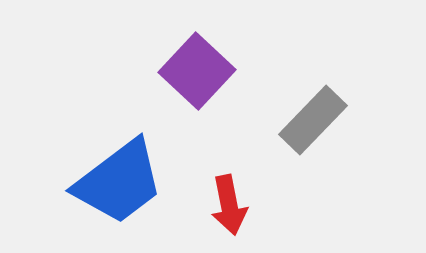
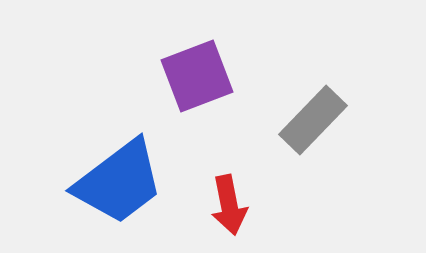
purple square: moved 5 px down; rotated 26 degrees clockwise
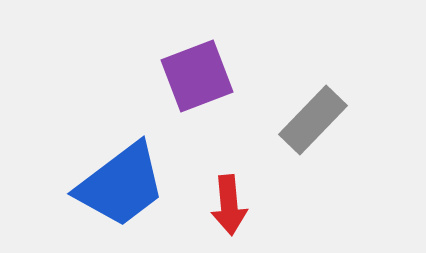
blue trapezoid: moved 2 px right, 3 px down
red arrow: rotated 6 degrees clockwise
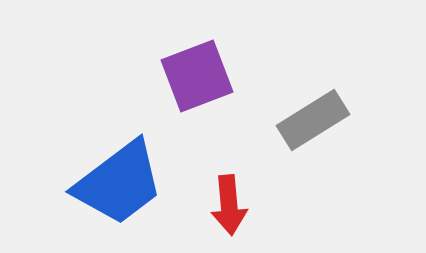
gray rectangle: rotated 14 degrees clockwise
blue trapezoid: moved 2 px left, 2 px up
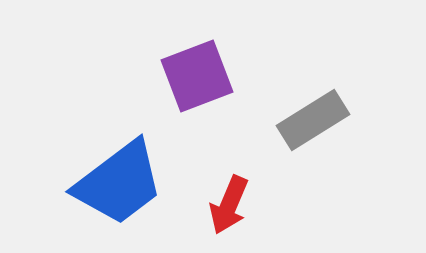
red arrow: rotated 28 degrees clockwise
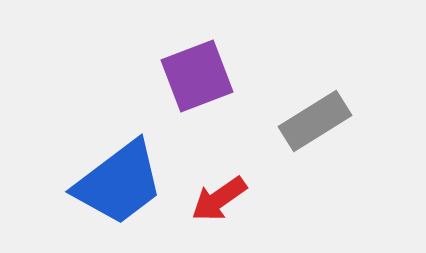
gray rectangle: moved 2 px right, 1 px down
red arrow: moved 10 px left, 6 px up; rotated 32 degrees clockwise
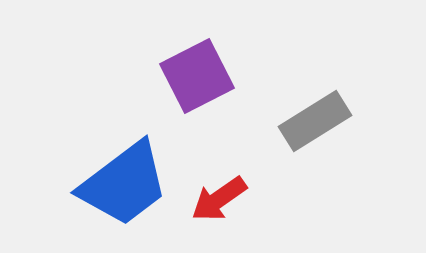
purple square: rotated 6 degrees counterclockwise
blue trapezoid: moved 5 px right, 1 px down
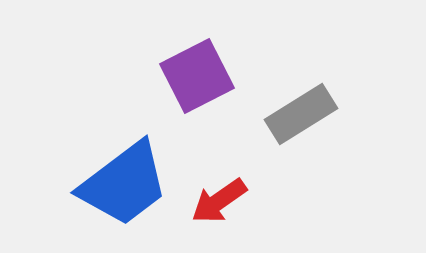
gray rectangle: moved 14 px left, 7 px up
red arrow: moved 2 px down
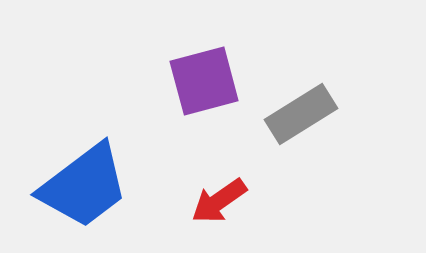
purple square: moved 7 px right, 5 px down; rotated 12 degrees clockwise
blue trapezoid: moved 40 px left, 2 px down
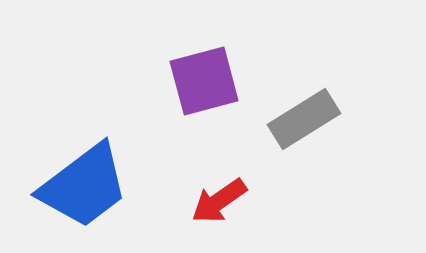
gray rectangle: moved 3 px right, 5 px down
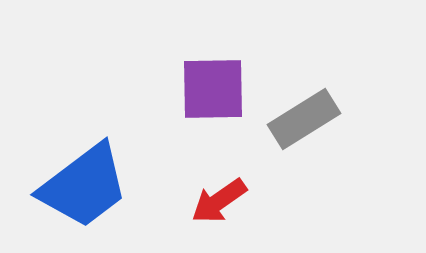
purple square: moved 9 px right, 8 px down; rotated 14 degrees clockwise
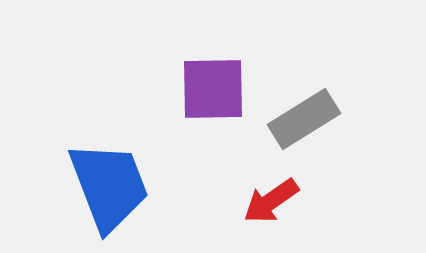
blue trapezoid: moved 25 px right; rotated 74 degrees counterclockwise
red arrow: moved 52 px right
